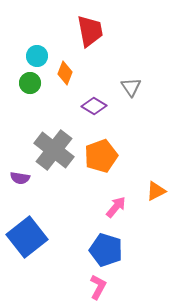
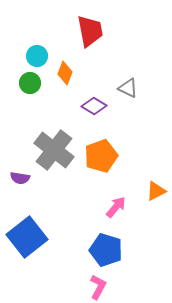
gray triangle: moved 3 px left, 1 px down; rotated 30 degrees counterclockwise
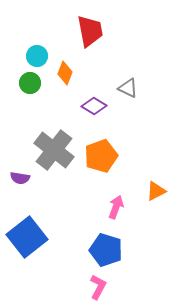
pink arrow: rotated 20 degrees counterclockwise
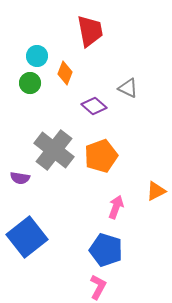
purple diamond: rotated 10 degrees clockwise
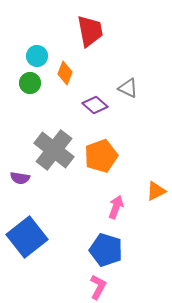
purple diamond: moved 1 px right, 1 px up
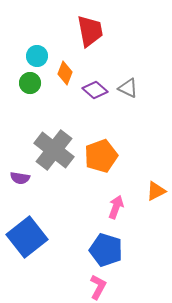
purple diamond: moved 15 px up
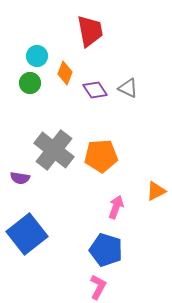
purple diamond: rotated 15 degrees clockwise
orange pentagon: rotated 16 degrees clockwise
blue square: moved 3 px up
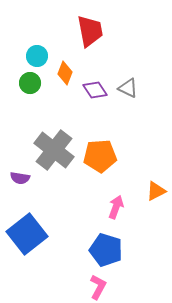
orange pentagon: moved 1 px left
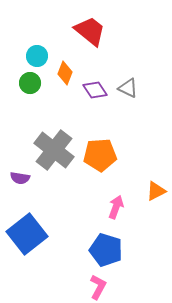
red trapezoid: rotated 40 degrees counterclockwise
orange pentagon: moved 1 px up
